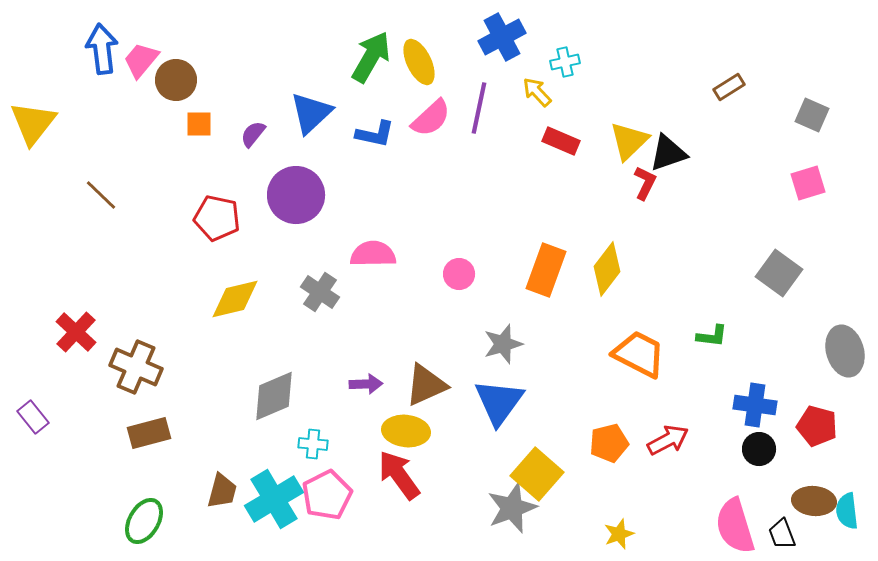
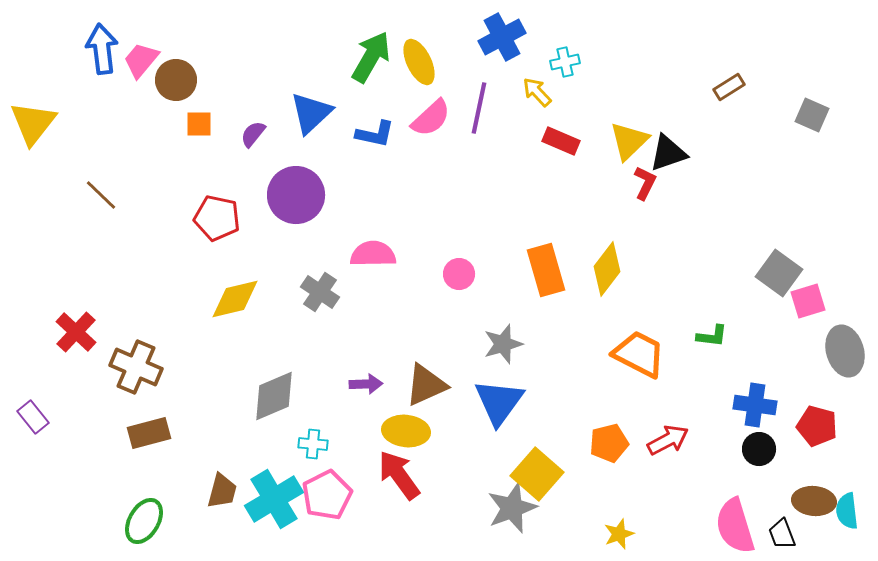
pink square at (808, 183): moved 118 px down
orange rectangle at (546, 270): rotated 36 degrees counterclockwise
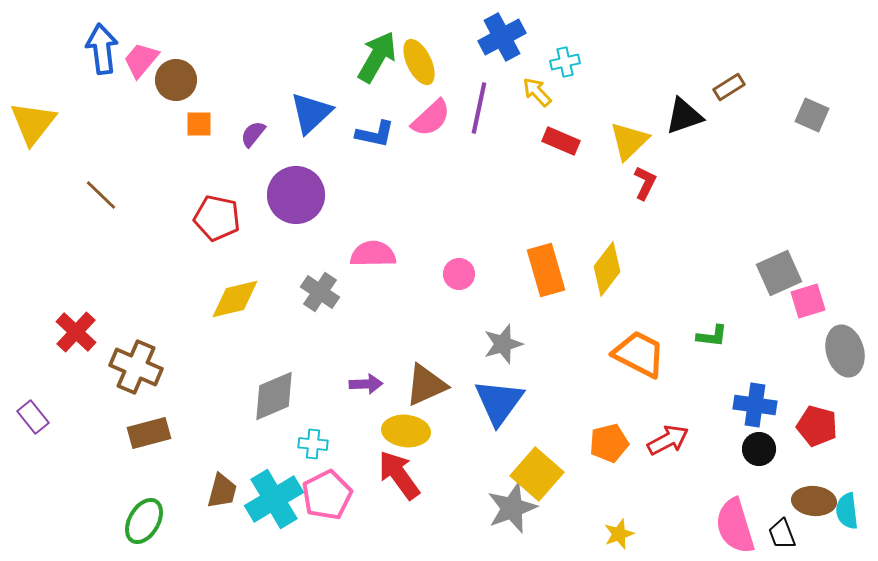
green arrow at (371, 57): moved 6 px right
black triangle at (668, 153): moved 16 px right, 37 px up
gray square at (779, 273): rotated 30 degrees clockwise
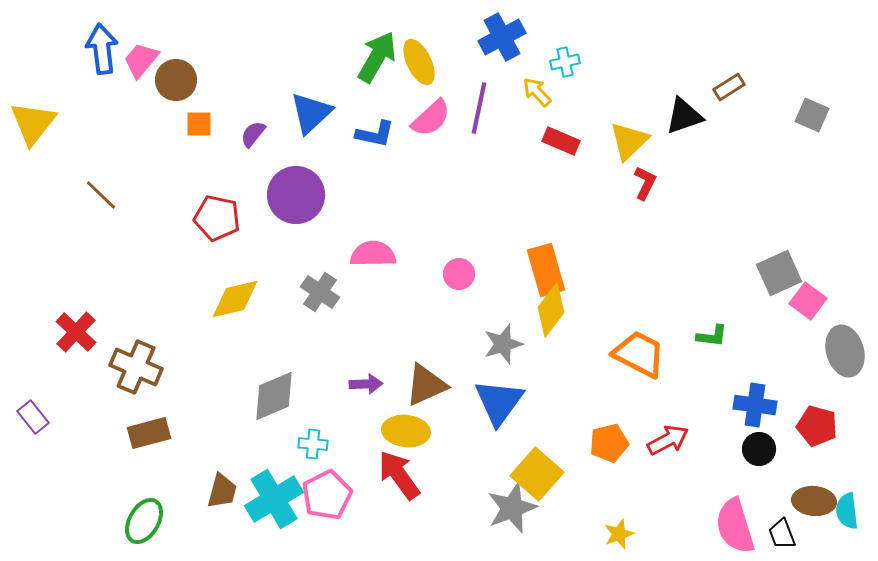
yellow diamond at (607, 269): moved 56 px left, 41 px down
pink square at (808, 301): rotated 36 degrees counterclockwise
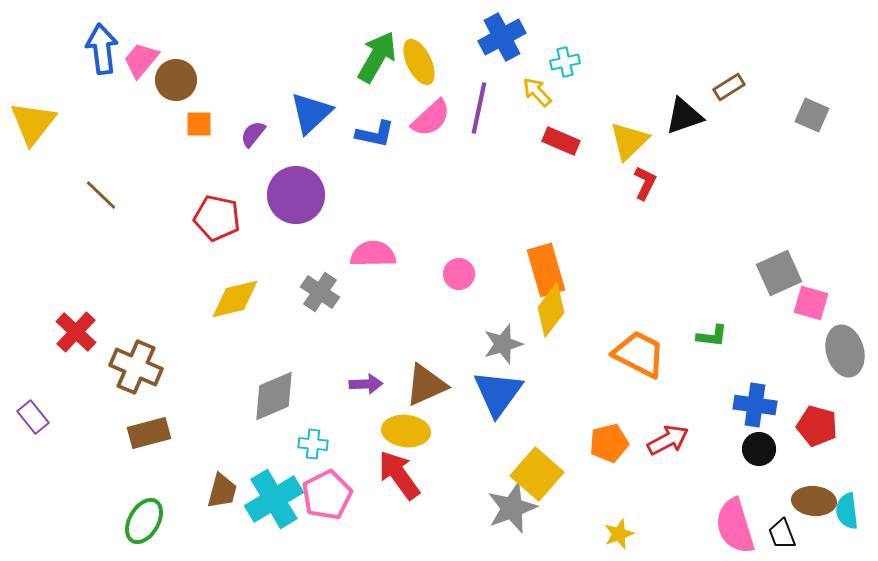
pink square at (808, 301): moved 3 px right, 2 px down; rotated 21 degrees counterclockwise
blue triangle at (499, 402): moved 1 px left, 9 px up
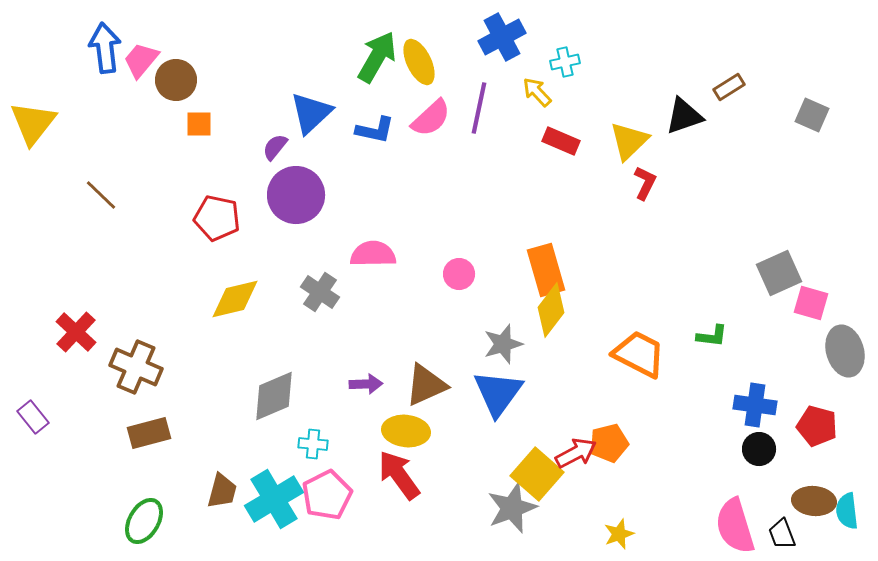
blue arrow at (102, 49): moved 3 px right, 1 px up
purple semicircle at (253, 134): moved 22 px right, 13 px down
blue L-shape at (375, 134): moved 4 px up
red arrow at (668, 440): moved 92 px left, 13 px down
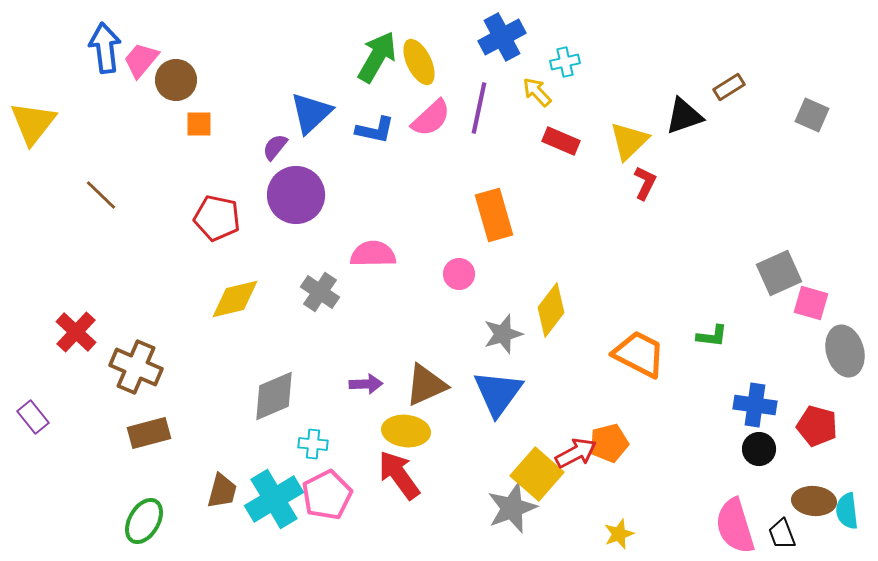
orange rectangle at (546, 270): moved 52 px left, 55 px up
gray star at (503, 344): moved 10 px up
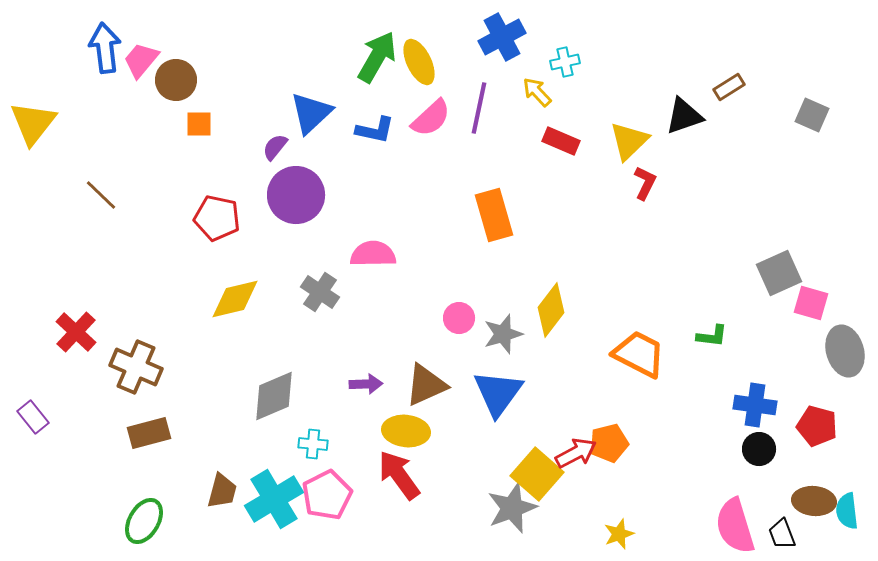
pink circle at (459, 274): moved 44 px down
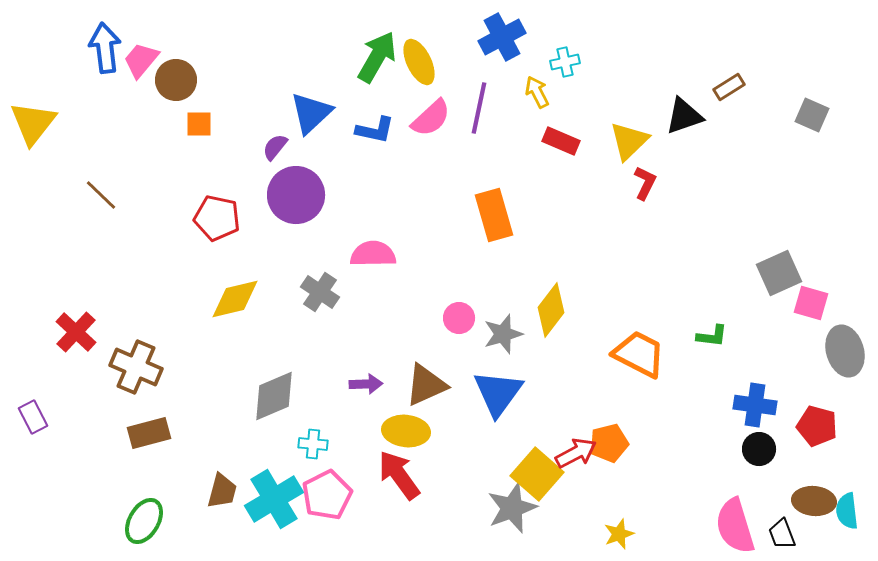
yellow arrow at (537, 92): rotated 16 degrees clockwise
purple rectangle at (33, 417): rotated 12 degrees clockwise
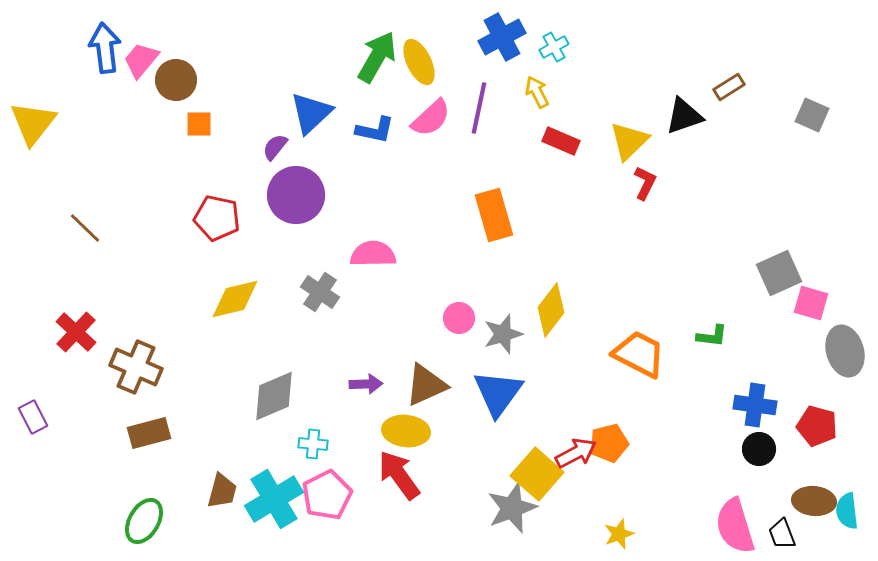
cyan cross at (565, 62): moved 11 px left, 15 px up; rotated 16 degrees counterclockwise
brown line at (101, 195): moved 16 px left, 33 px down
